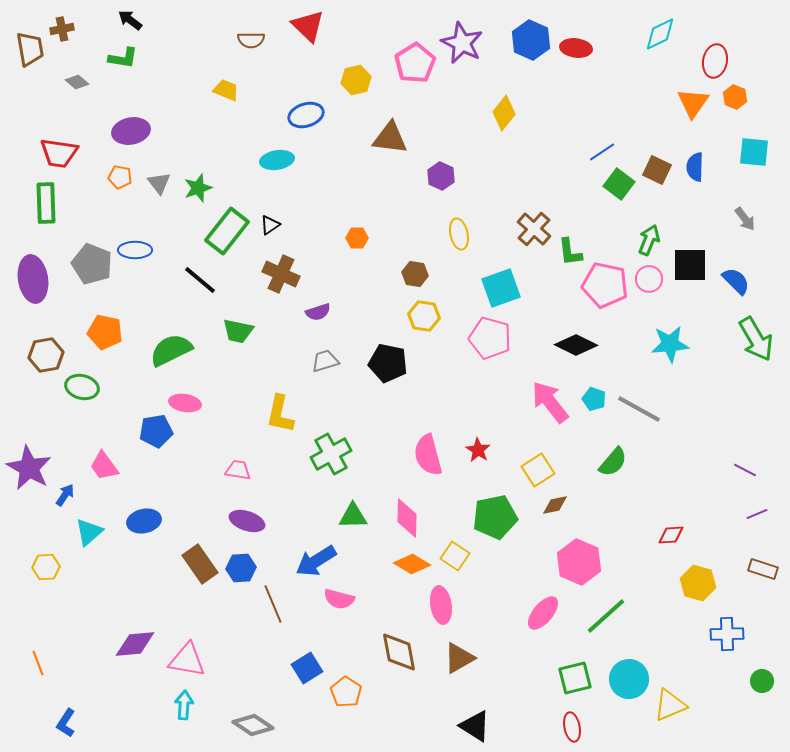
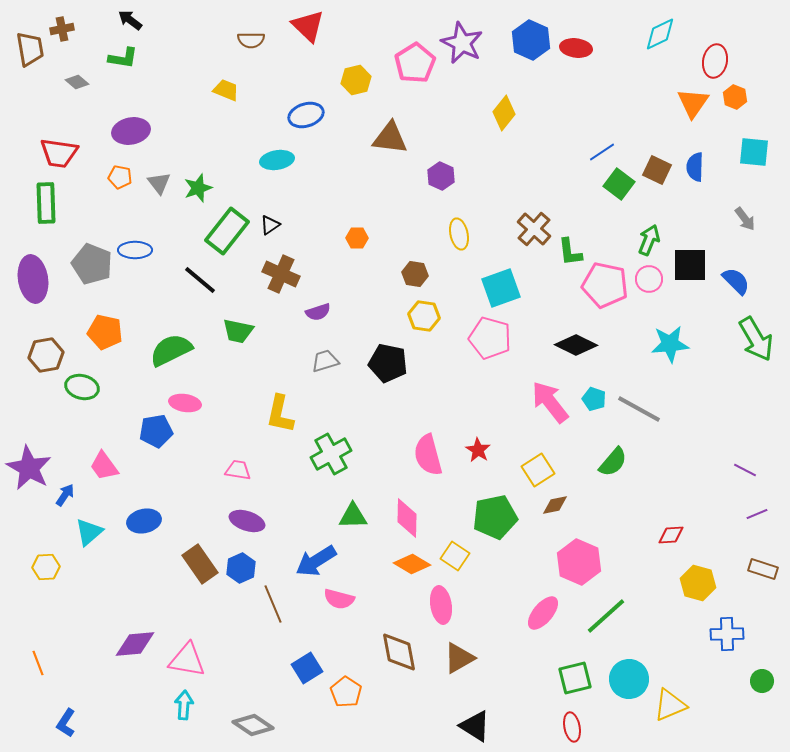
blue hexagon at (241, 568): rotated 20 degrees counterclockwise
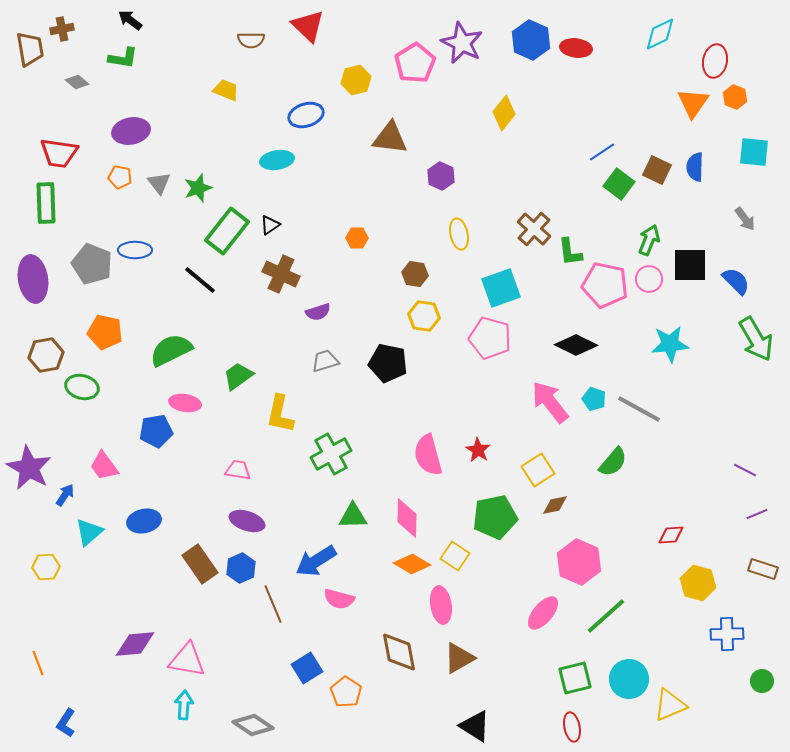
green trapezoid at (238, 331): moved 45 px down; rotated 132 degrees clockwise
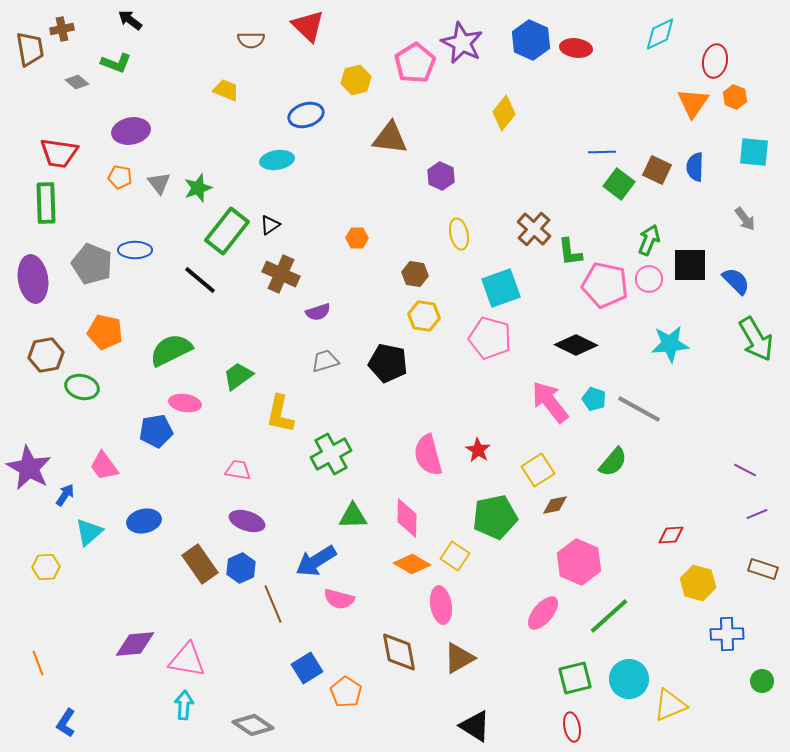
green L-shape at (123, 58): moved 7 px left, 5 px down; rotated 12 degrees clockwise
blue line at (602, 152): rotated 32 degrees clockwise
green line at (606, 616): moved 3 px right
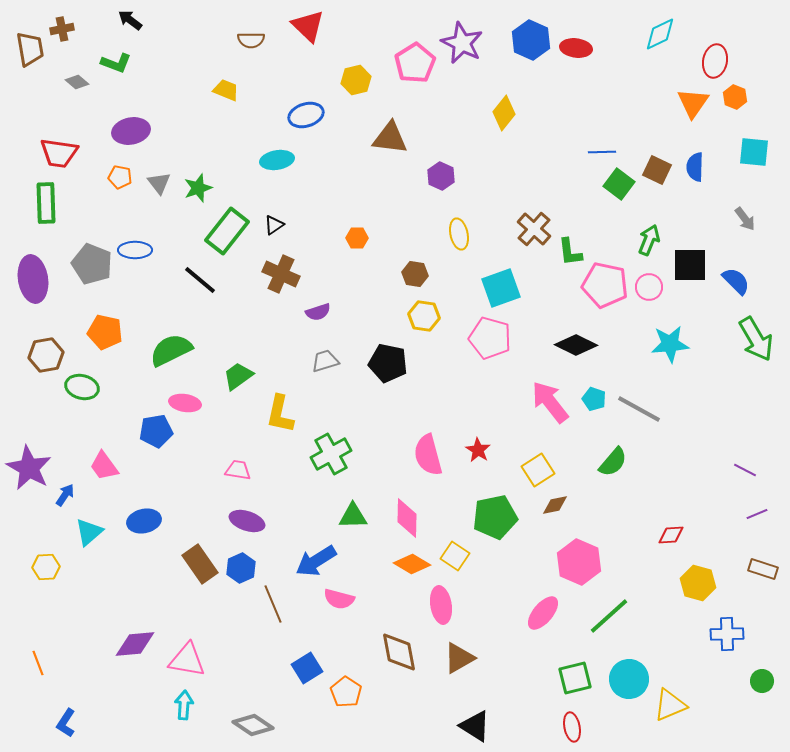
black triangle at (270, 225): moved 4 px right
pink circle at (649, 279): moved 8 px down
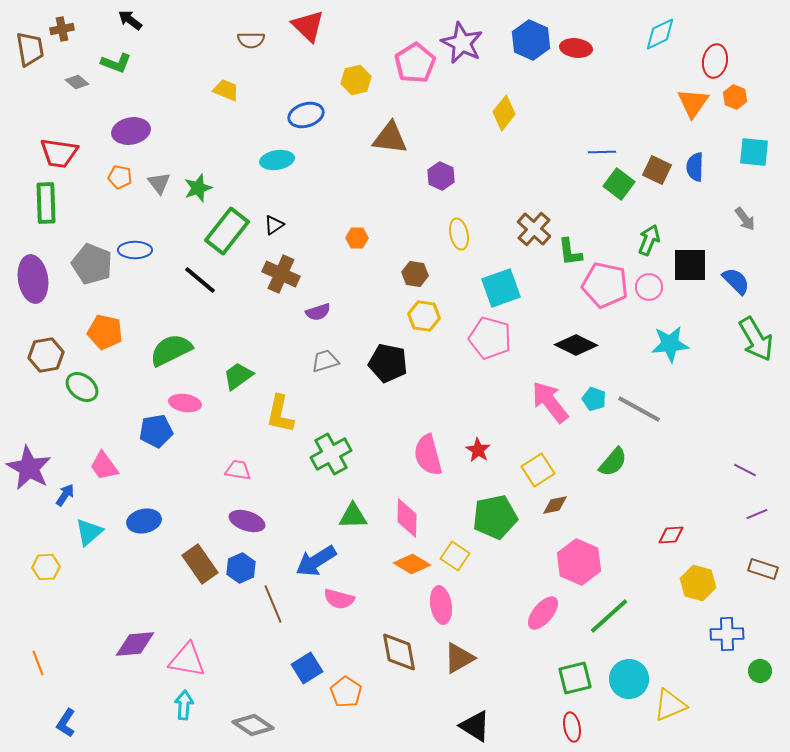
green ellipse at (82, 387): rotated 24 degrees clockwise
green circle at (762, 681): moved 2 px left, 10 px up
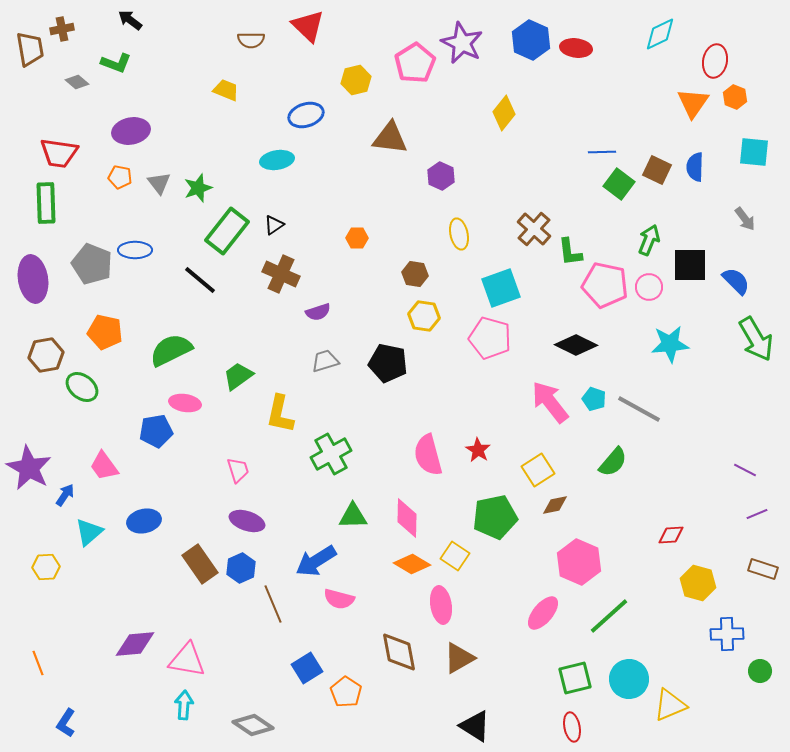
pink trapezoid at (238, 470): rotated 64 degrees clockwise
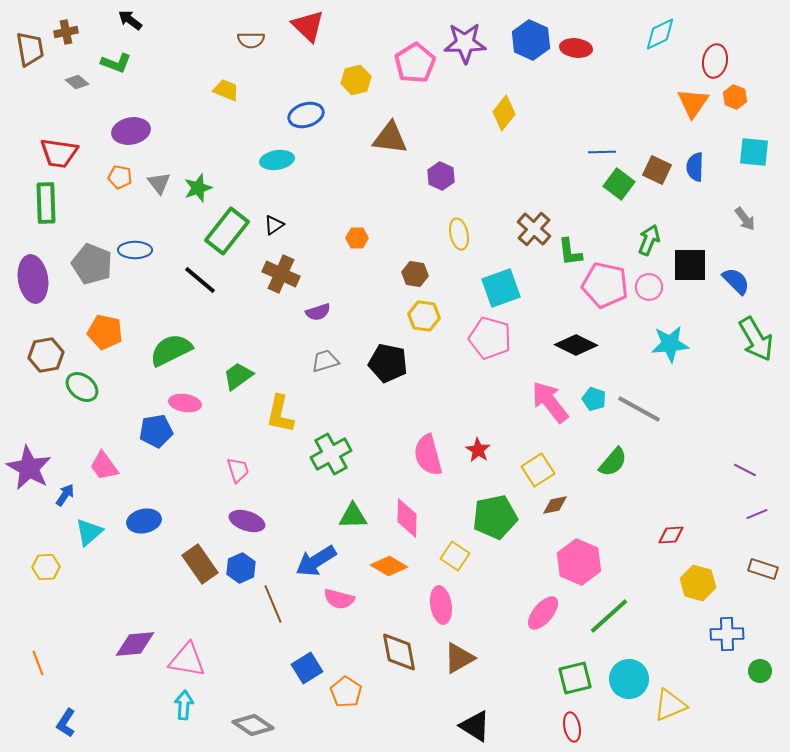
brown cross at (62, 29): moved 4 px right, 3 px down
purple star at (462, 43): moved 3 px right; rotated 27 degrees counterclockwise
orange diamond at (412, 564): moved 23 px left, 2 px down
